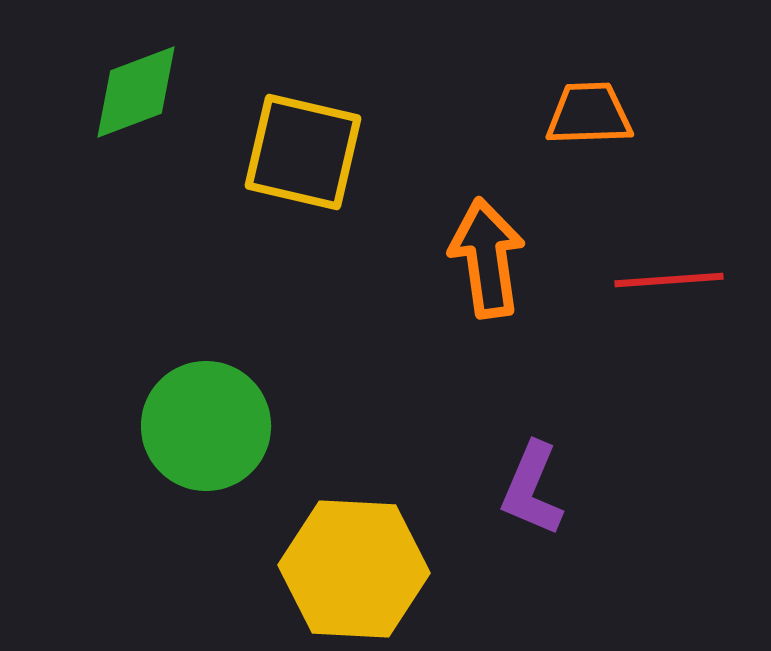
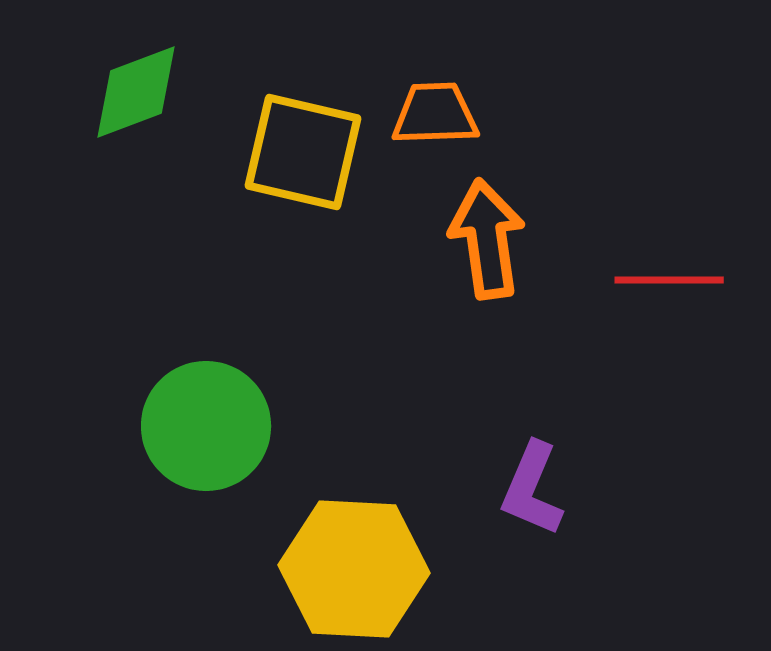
orange trapezoid: moved 154 px left
orange arrow: moved 19 px up
red line: rotated 4 degrees clockwise
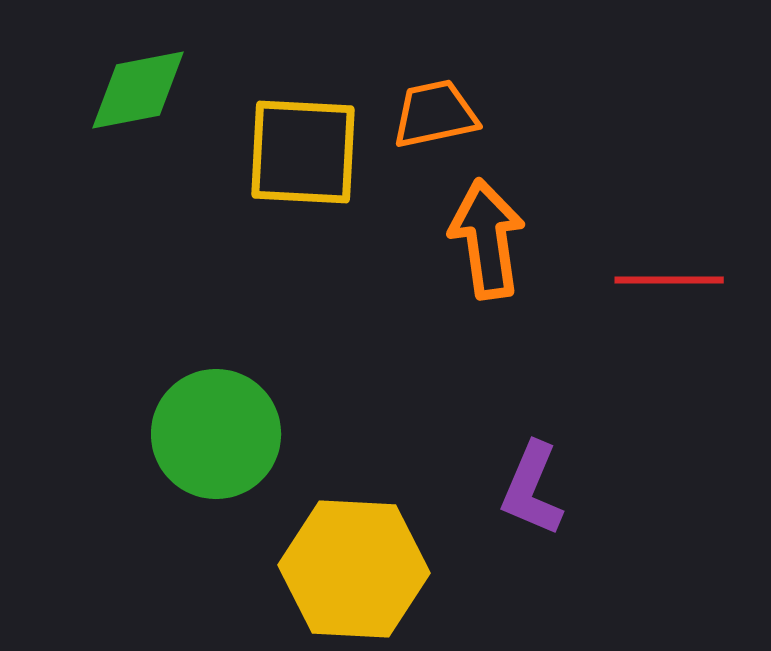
green diamond: moved 2 px right, 2 px up; rotated 10 degrees clockwise
orange trapezoid: rotated 10 degrees counterclockwise
yellow square: rotated 10 degrees counterclockwise
green circle: moved 10 px right, 8 px down
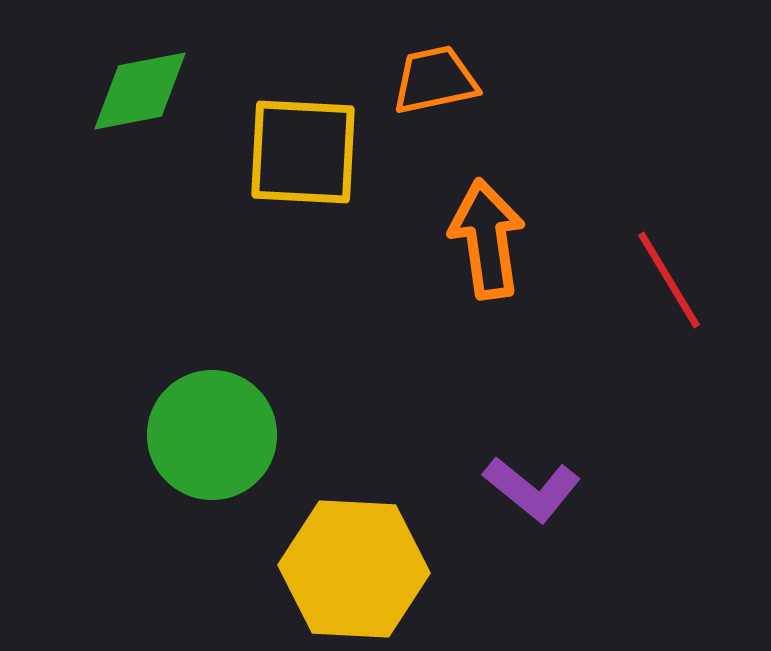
green diamond: moved 2 px right, 1 px down
orange trapezoid: moved 34 px up
red line: rotated 59 degrees clockwise
green circle: moved 4 px left, 1 px down
purple L-shape: rotated 74 degrees counterclockwise
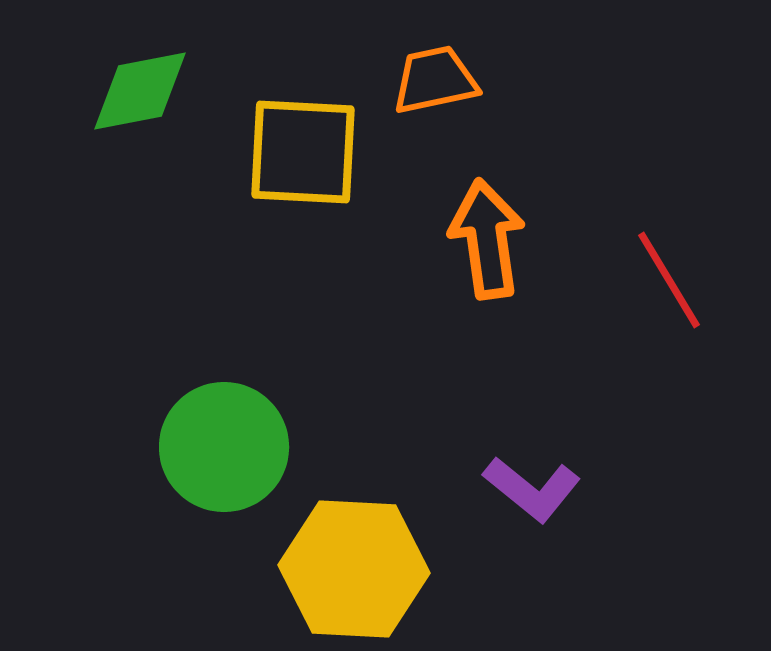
green circle: moved 12 px right, 12 px down
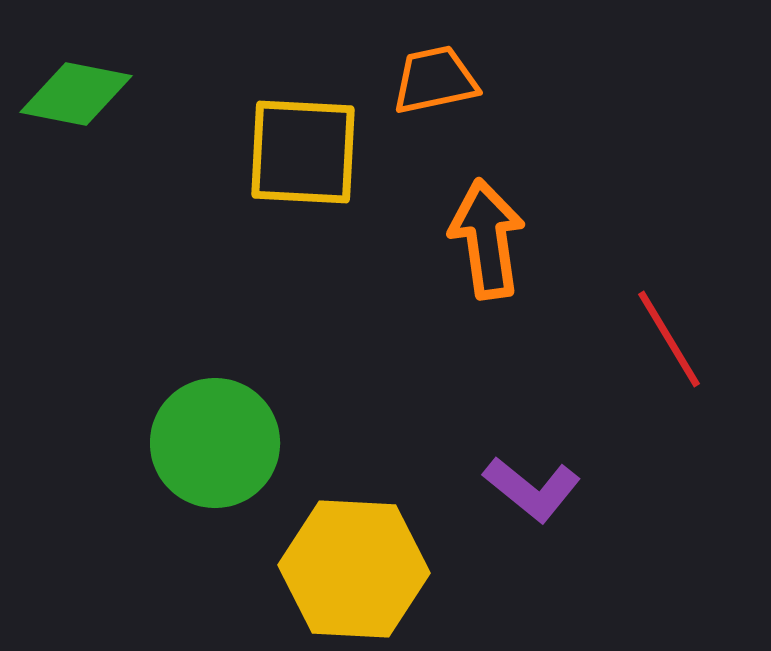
green diamond: moved 64 px left, 3 px down; rotated 22 degrees clockwise
red line: moved 59 px down
green circle: moved 9 px left, 4 px up
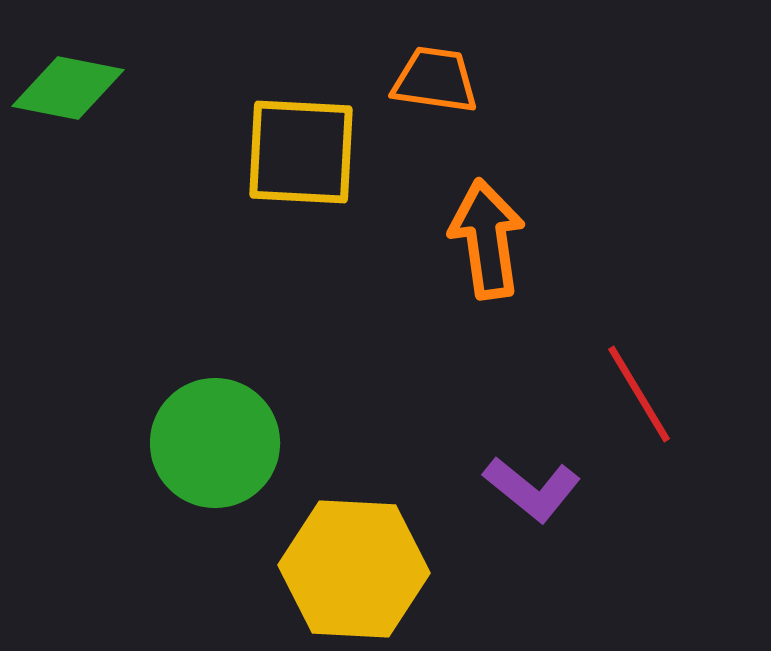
orange trapezoid: rotated 20 degrees clockwise
green diamond: moved 8 px left, 6 px up
yellow square: moved 2 px left
red line: moved 30 px left, 55 px down
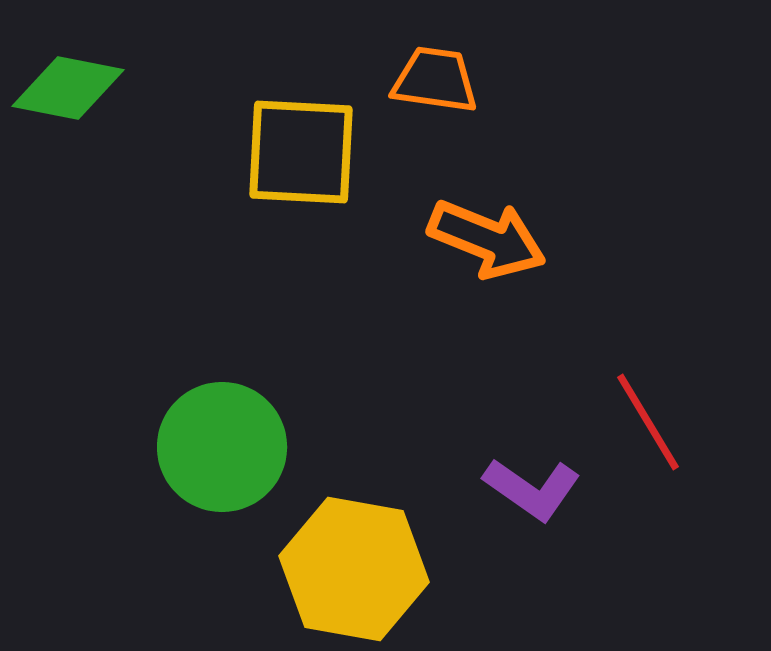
orange arrow: rotated 120 degrees clockwise
red line: moved 9 px right, 28 px down
green circle: moved 7 px right, 4 px down
purple L-shape: rotated 4 degrees counterclockwise
yellow hexagon: rotated 7 degrees clockwise
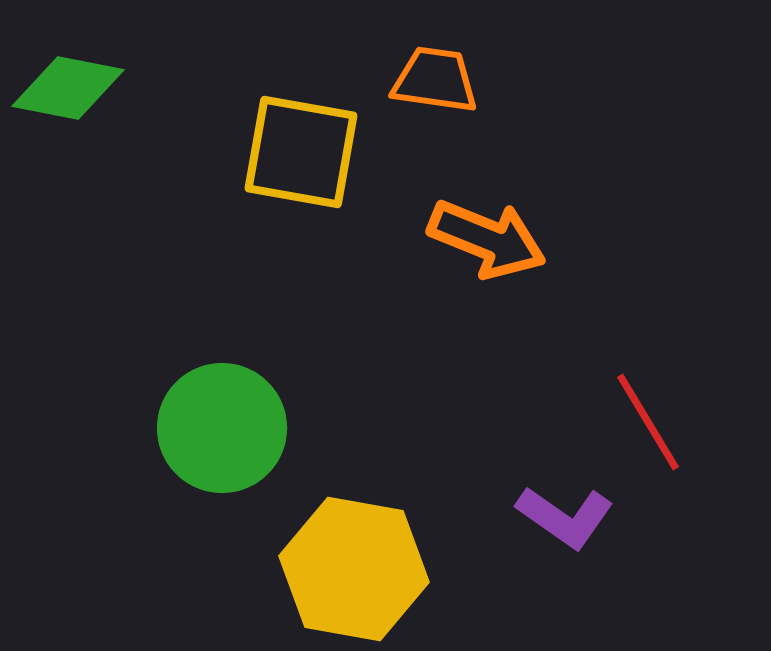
yellow square: rotated 7 degrees clockwise
green circle: moved 19 px up
purple L-shape: moved 33 px right, 28 px down
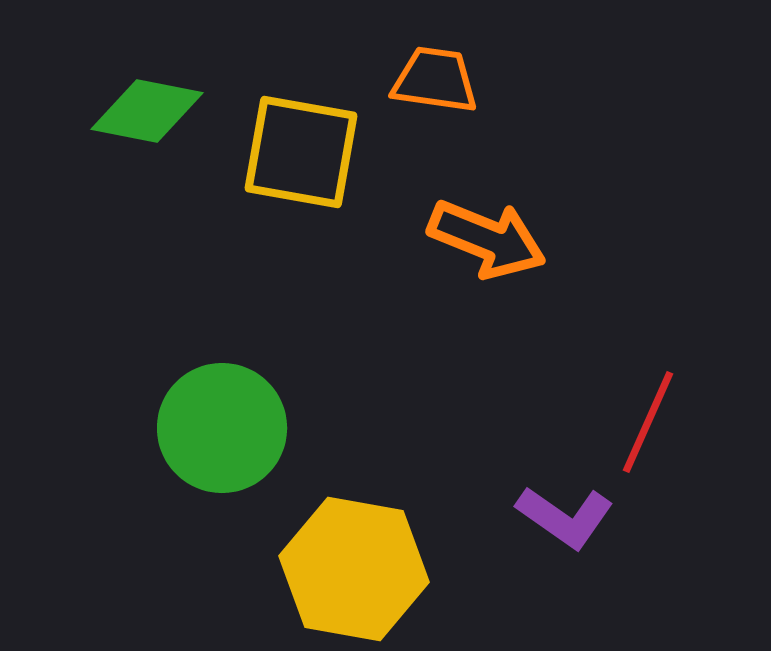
green diamond: moved 79 px right, 23 px down
red line: rotated 55 degrees clockwise
